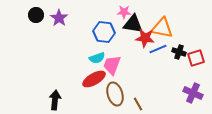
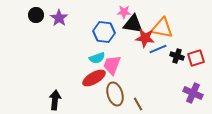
black cross: moved 2 px left, 4 px down
red ellipse: moved 1 px up
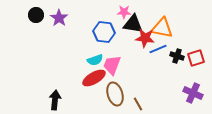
cyan semicircle: moved 2 px left, 2 px down
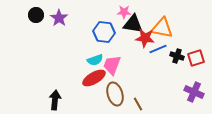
purple cross: moved 1 px right, 1 px up
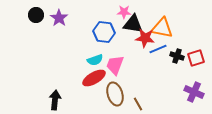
pink trapezoid: moved 3 px right
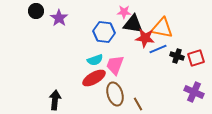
black circle: moved 4 px up
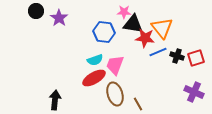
orange triangle: rotated 40 degrees clockwise
blue line: moved 3 px down
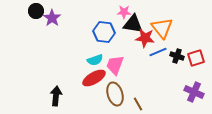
purple star: moved 7 px left
black arrow: moved 1 px right, 4 px up
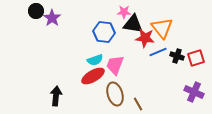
red ellipse: moved 1 px left, 2 px up
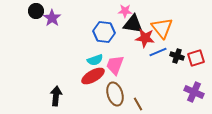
pink star: moved 1 px right, 1 px up
